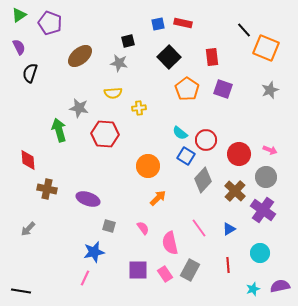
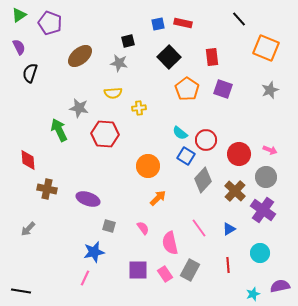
black line at (244, 30): moved 5 px left, 11 px up
green arrow at (59, 130): rotated 10 degrees counterclockwise
cyan star at (253, 289): moved 5 px down
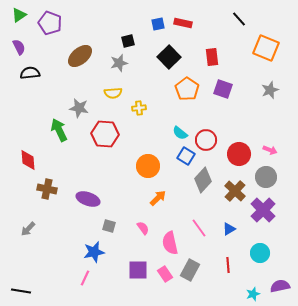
gray star at (119, 63): rotated 24 degrees counterclockwise
black semicircle at (30, 73): rotated 66 degrees clockwise
purple cross at (263, 210): rotated 10 degrees clockwise
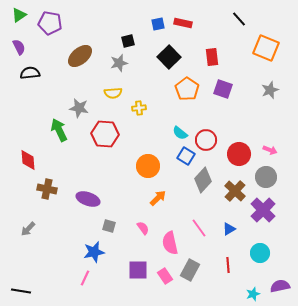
purple pentagon at (50, 23): rotated 10 degrees counterclockwise
pink rectangle at (165, 274): moved 2 px down
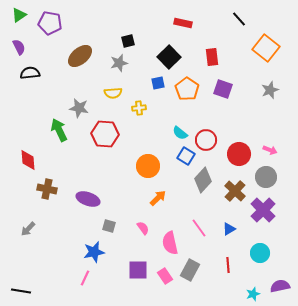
blue square at (158, 24): moved 59 px down
orange square at (266, 48): rotated 16 degrees clockwise
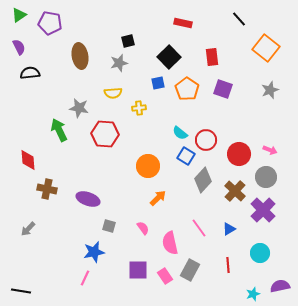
brown ellipse at (80, 56): rotated 60 degrees counterclockwise
